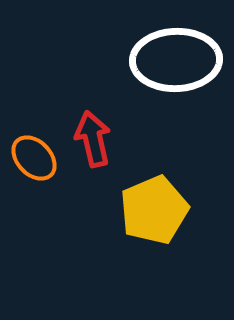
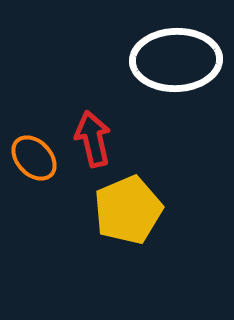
yellow pentagon: moved 26 px left
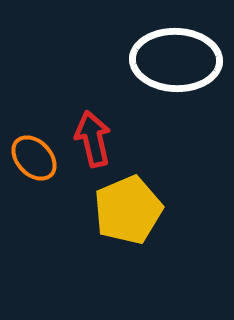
white ellipse: rotated 4 degrees clockwise
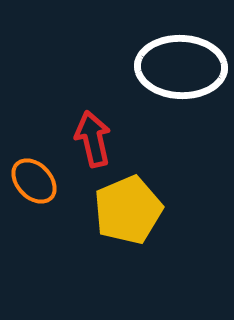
white ellipse: moved 5 px right, 7 px down
orange ellipse: moved 23 px down
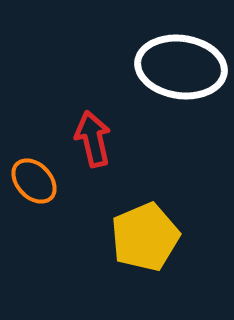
white ellipse: rotated 6 degrees clockwise
yellow pentagon: moved 17 px right, 27 px down
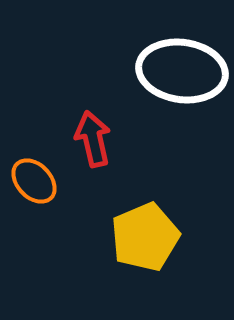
white ellipse: moved 1 px right, 4 px down
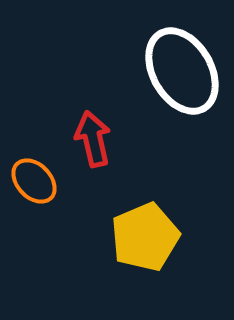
white ellipse: rotated 52 degrees clockwise
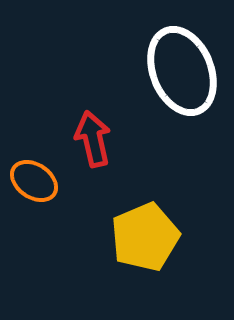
white ellipse: rotated 8 degrees clockwise
orange ellipse: rotated 12 degrees counterclockwise
